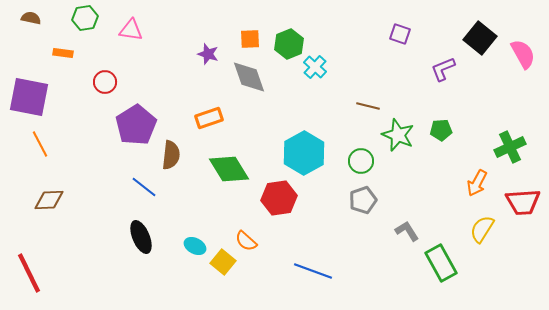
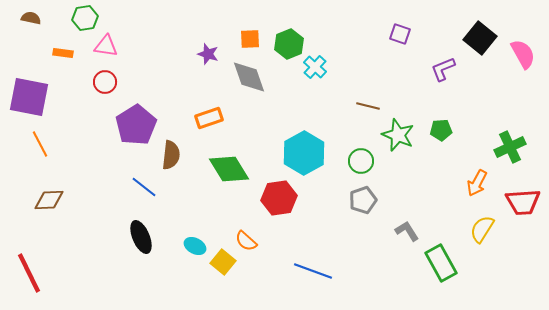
pink triangle at (131, 30): moved 25 px left, 16 px down
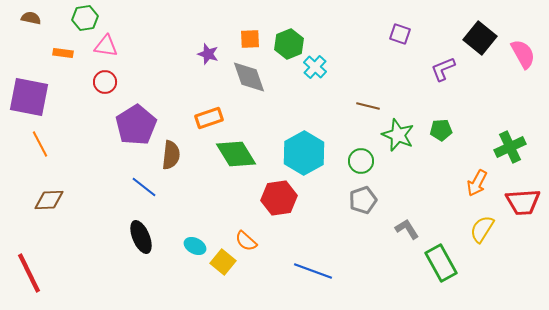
green diamond at (229, 169): moved 7 px right, 15 px up
gray L-shape at (407, 231): moved 2 px up
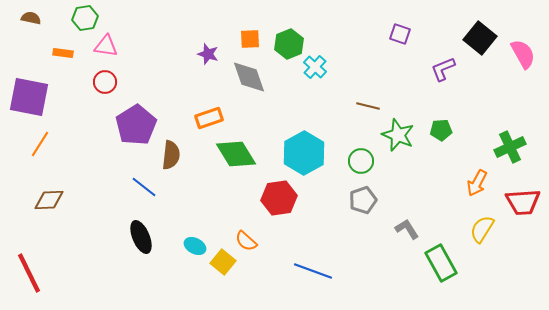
orange line at (40, 144): rotated 60 degrees clockwise
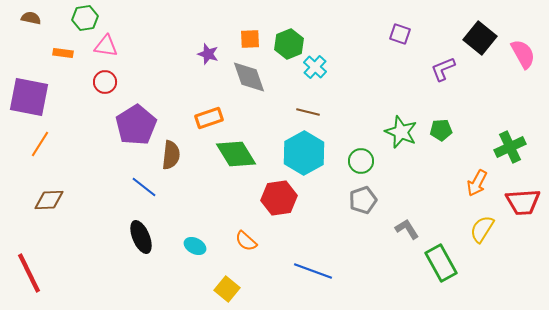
brown line at (368, 106): moved 60 px left, 6 px down
green star at (398, 135): moved 3 px right, 3 px up
yellow square at (223, 262): moved 4 px right, 27 px down
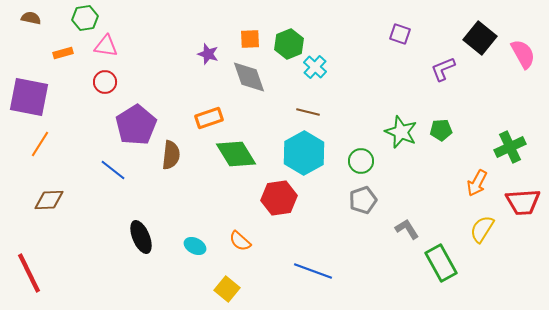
orange rectangle at (63, 53): rotated 24 degrees counterclockwise
blue line at (144, 187): moved 31 px left, 17 px up
orange semicircle at (246, 241): moved 6 px left
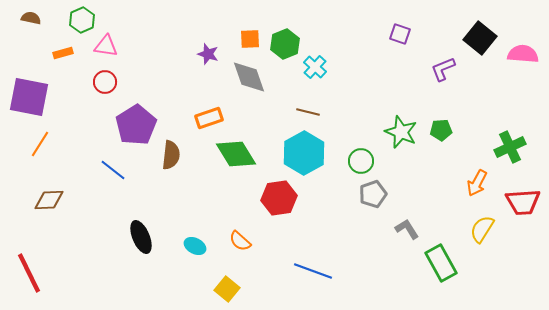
green hexagon at (85, 18): moved 3 px left, 2 px down; rotated 15 degrees counterclockwise
green hexagon at (289, 44): moved 4 px left
pink semicircle at (523, 54): rotated 56 degrees counterclockwise
gray pentagon at (363, 200): moved 10 px right, 6 px up
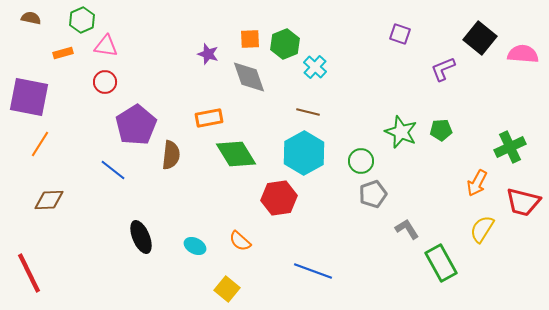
orange rectangle at (209, 118): rotated 8 degrees clockwise
red trapezoid at (523, 202): rotated 18 degrees clockwise
